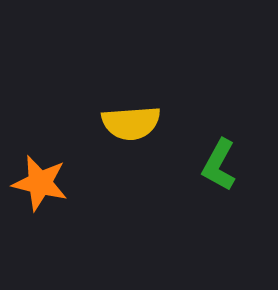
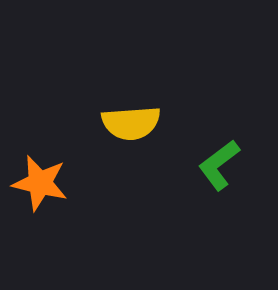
green L-shape: rotated 24 degrees clockwise
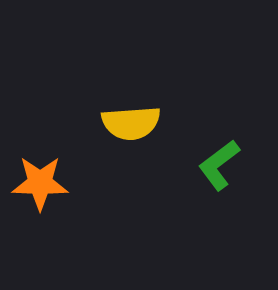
orange star: rotated 12 degrees counterclockwise
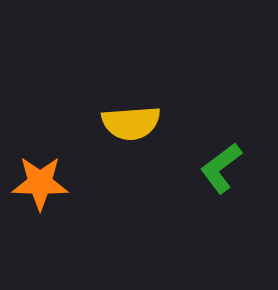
green L-shape: moved 2 px right, 3 px down
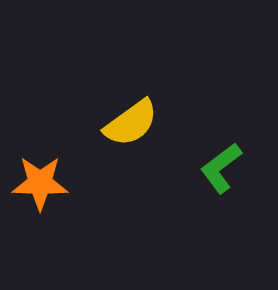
yellow semicircle: rotated 32 degrees counterclockwise
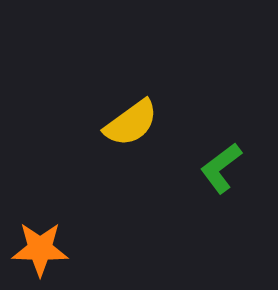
orange star: moved 66 px down
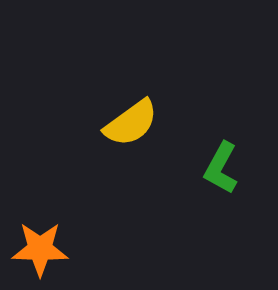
green L-shape: rotated 24 degrees counterclockwise
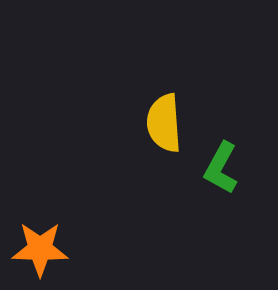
yellow semicircle: moved 33 px right; rotated 122 degrees clockwise
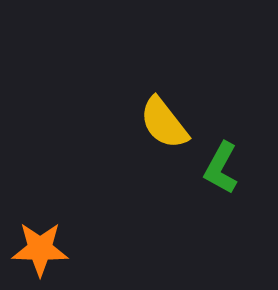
yellow semicircle: rotated 34 degrees counterclockwise
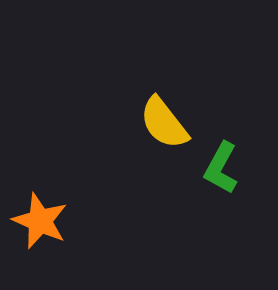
orange star: moved 28 px up; rotated 22 degrees clockwise
